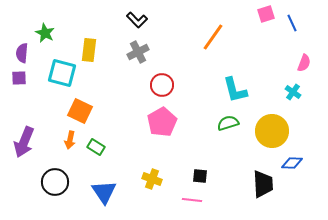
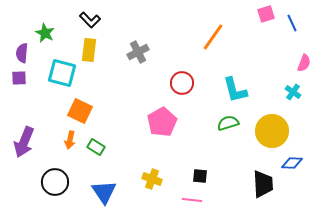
black L-shape: moved 47 px left
red circle: moved 20 px right, 2 px up
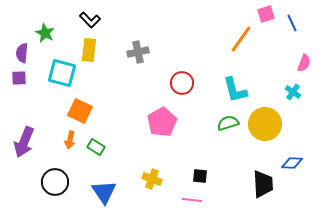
orange line: moved 28 px right, 2 px down
gray cross: rotated 15 degrees clockwise
yellow circle: moved 7 px left, 7 px up
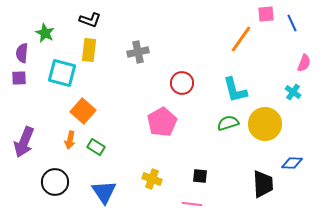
pink square: rotated 12 degrees clockwise
black L-shape: rotated 25 degrees counterclockwise
orange square: moved 3 px right; rotated 15 degrees clockwise
pink line: moved 4 px down
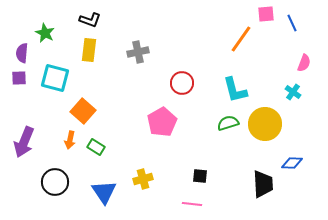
cyan square: moved 7 px left, 5 px down
yellow cross: moved 9 px left; rotated 36 degrees counterclockwise
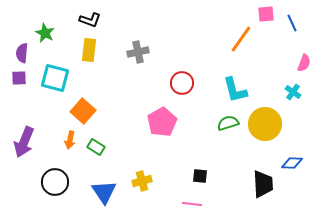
yellow cross: moved 1 px left, 2 px down
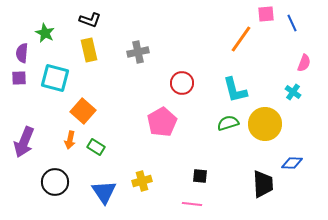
yellow rectangle: rotated 20 degrees counterclockwise
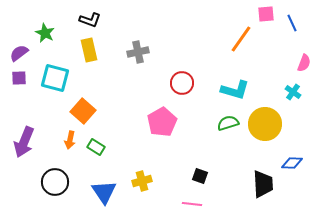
purple semicircle: moved 3 px left; rotated 48 degrees clockwise
cyan L-shape: rotated 60 degrees counterclockwise
black square: rotated 14 degrees clockwise
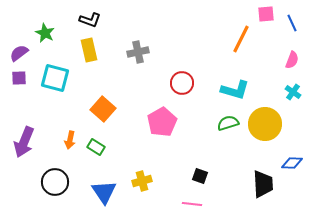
orange line: rotated 8 degrees counterclockwise
pink semicircle: moved 12 px left, 3 px up
orange square: moved 20 px right, 2 px up
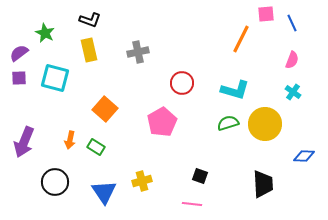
orange square: moved 2 px right
blue diamond: moved 12 px right, 7 px up
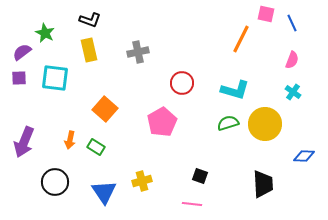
pink square: rotated 18 degrees clockwise
purple semicircle: moved 3 px right, 1 px up
cyan square: rotated 8 degrees counterclockwise
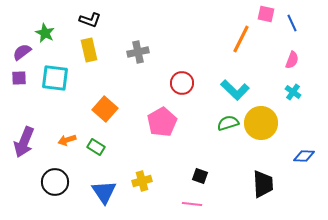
cyan L-shape: rotated 28 degrees clockwise
yellow circle: moved 4 px left, 1 px up
orange arrow: moved 3 px left; rotated 60 degrees clockwise
